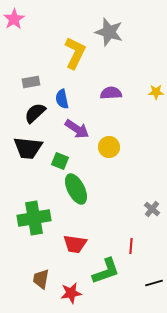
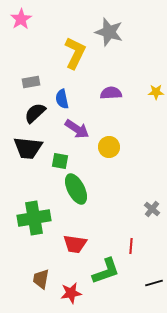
pink star: moved 7 px right
green square: rotated 12 degrees counterclockwise
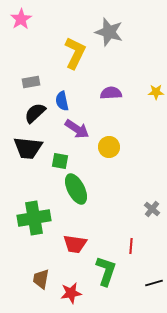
blue semicircle: moved 2 px down
green L-shape: rotated 52 degrees counterclockwise
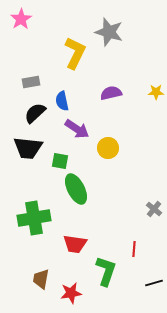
purple semicircle: rotated 10 degrees counterclockwise
yellow circle: moved 1 px left, 1 px down
gray cross: moved 2 px right
red line: moved 3 px right, 3 px down
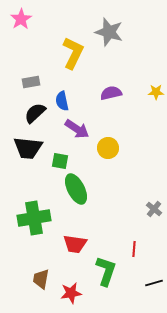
yellow L-shape: moved 2 px left
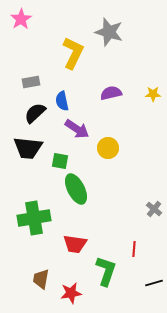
yellow star: moved 3 px left, 2 px down
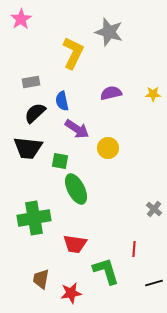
green L-shape: rotated 36 degrees counterclockwise
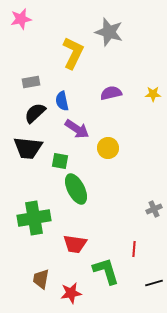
pink star: rotated 20 degrees clockwise
gray cross: rotated 28 degrees clockwise
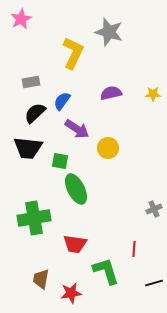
pink star: rotated 15 degrees counterclockwise
blue semicircle: rotated 48 degrees clockwise
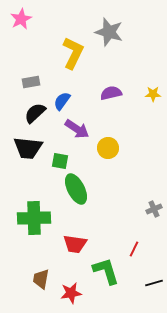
green cross: rotated 8 degrees clockwise
red line: rotated 21 degrees clockwise
